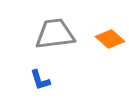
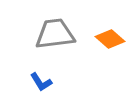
blue L-shape: moved 1 px right, 2 px down; rotated 15 degrees counterclockwise
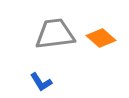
orange diamond: moved 9 px left, 1 px up
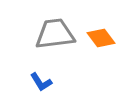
orange diamond: rotated 12 degrees clockwise
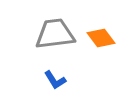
blue L-shape: moved 14 px right, 2 px up
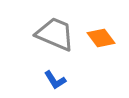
gray trapezoid: rotated 30 degrees clockwise
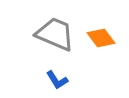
blue L-shape: moved 2 px right
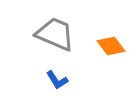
orange diamond: moved 10 px right, 8 px down
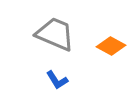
orange diamond: rotated 24 degrees counterclockwise
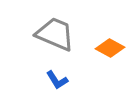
orange diamond: moved 1 px left, 2 px down
